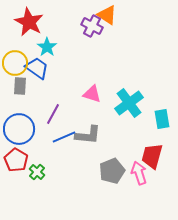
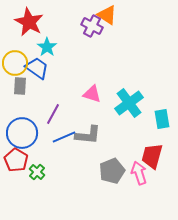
blue circle: moved 3 px right, 4 px down
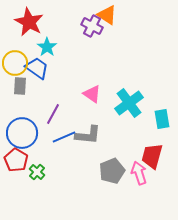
pink triangle: rotated 18 degrees clockwise
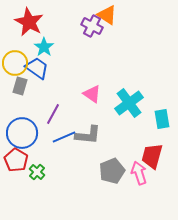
cyan star: moved 3 px left
gray rectangle: rotated 12 degrees clockwise
